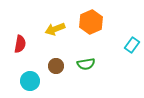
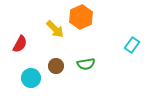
orange hexagon: moved 10 px left, 5 px up
yellow arrow: rotated 114 degrees counterclockwise
red semicircle: rotated 18 degrees clockwise
cyan circle: moved 1 px right, 3 px up
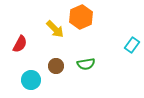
cyan circle: moved 2 px down
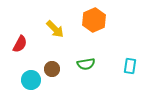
orange hexagon: moved 13 px right, 3 px down
cyan rectangle: moved 2 px left, 21 px down; rotated 28 degrees counterclockwise
brown circle: moved 4 px left, 3 px down
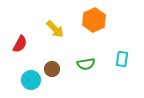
cyan rectangle: moved 8 px left, 7 px up
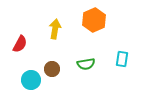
yellow arrow: rotated 126 degrees counterclockwise
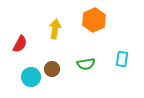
cyan circle: moved 3 px up
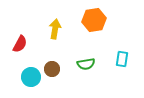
orange hexagon: rotated 15 degrees clockwise
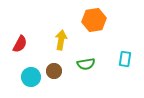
yellow arrow: moved 6 px right, 11 px down
cyan rectangle: moved 3 px right
brown circle: moved 2 px right, 2 px down
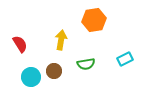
red semicircle: rotated 60 degrees counterclockwise
cyan rectangle: rotated 56 degrees clockwise
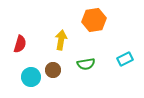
red semicircle: rotated 48 degrees clockwise
brown circle: moved 1 px left, 1 px up
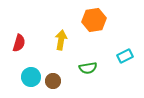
red semicircle: moved 1 px left, 1 px up
cyan rectangle: moved 3 px up
green semicircle: moved 2 px right, 4 px down
brown circle: moved 11 px down
